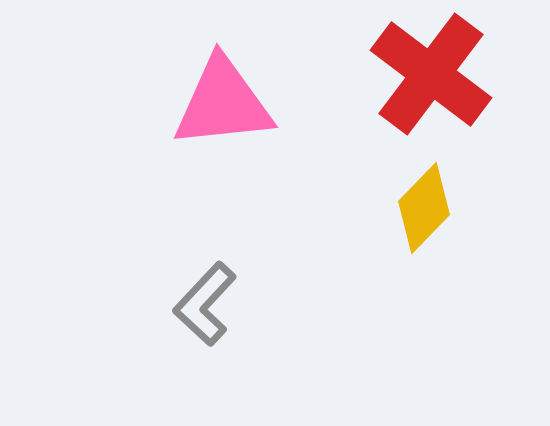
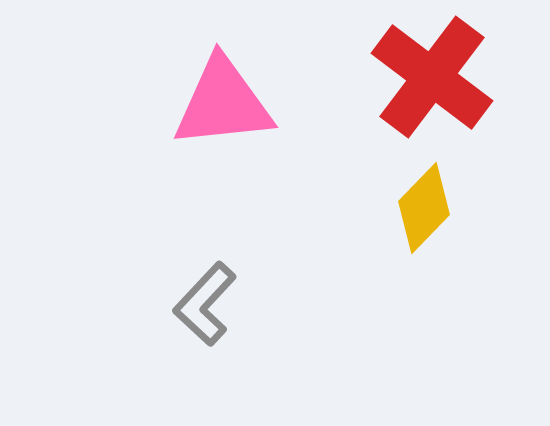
red cross: moved 1 px right, 3 px down
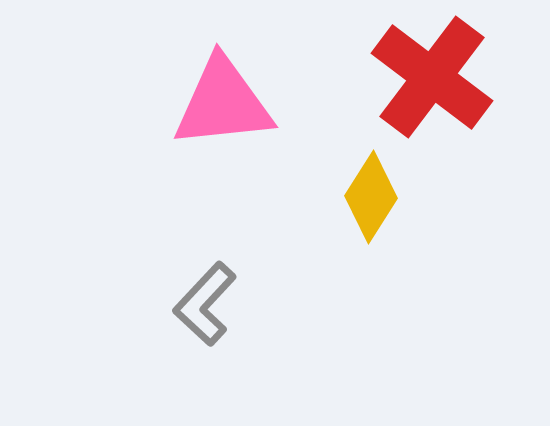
yellow diamond: moved 53 px left, 11 px up; rotated 12 degrees counterclockwise
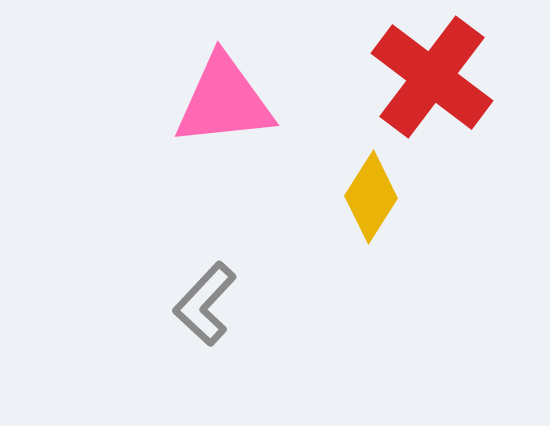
pink triangle: moved 1 px right, 2 px up
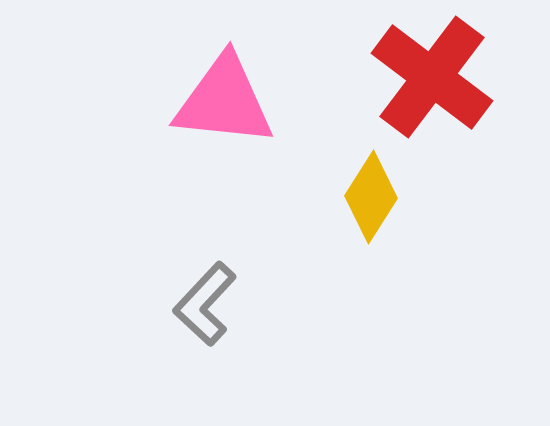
pink triangle: rotated 12 degrees clockwise
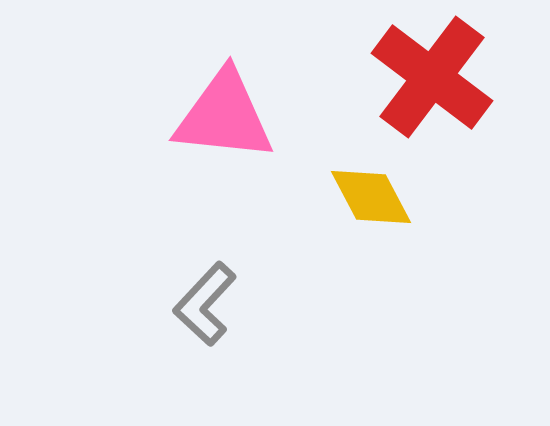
pink triangle: moved 15 px down
yellow diamond: rotated 60 degrees counterclockwise
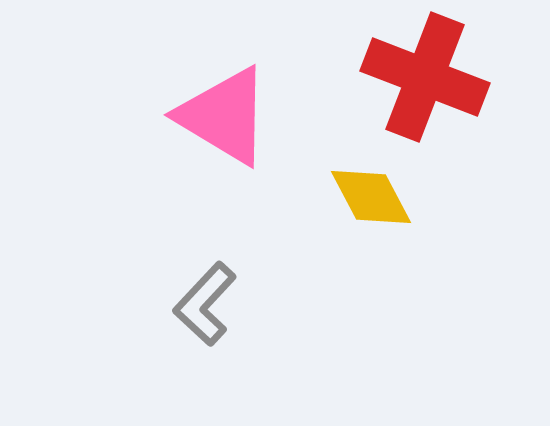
red cross: moved 7 px left; rotated 16 degrees counterclockwise
pink triangle: rotated 25 degrees clockwise
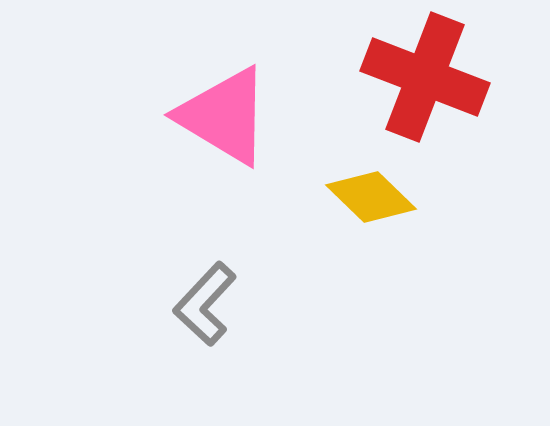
yellow diamond: rotated 18 degrees counterclockwise
